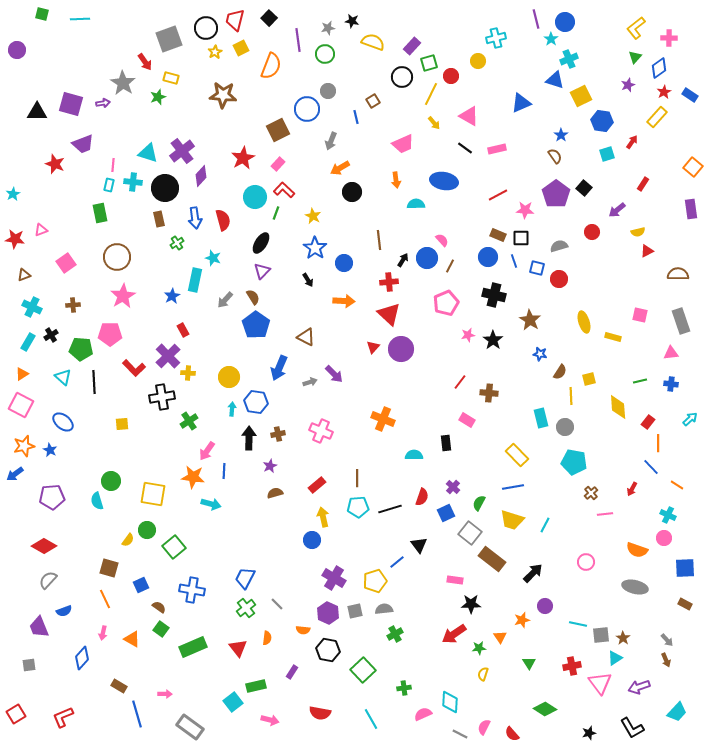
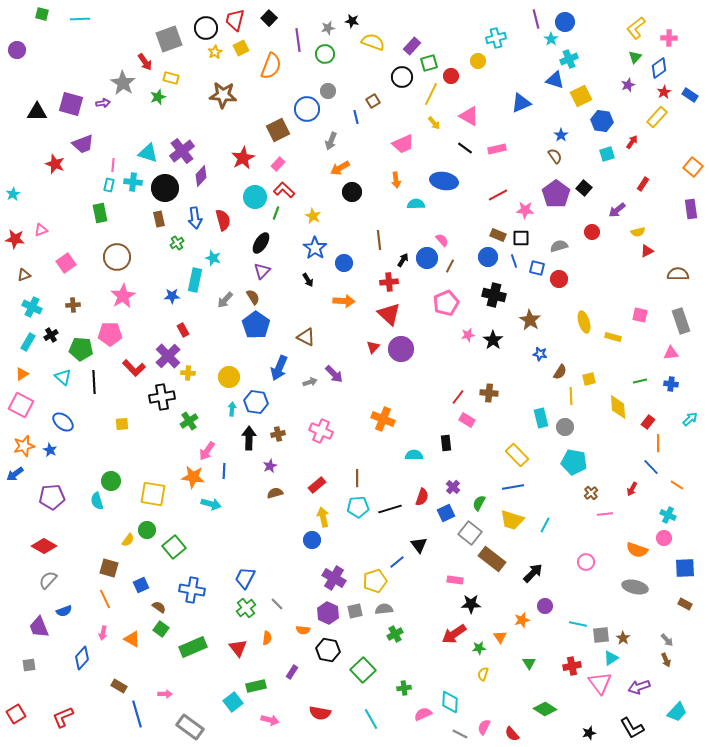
blue star at (172, 296): rotated 28 degrees clockwise
red line at (460, 382): moved 2 px left, 15 px down
cyan triangle at (615, 658): moved 4 px left
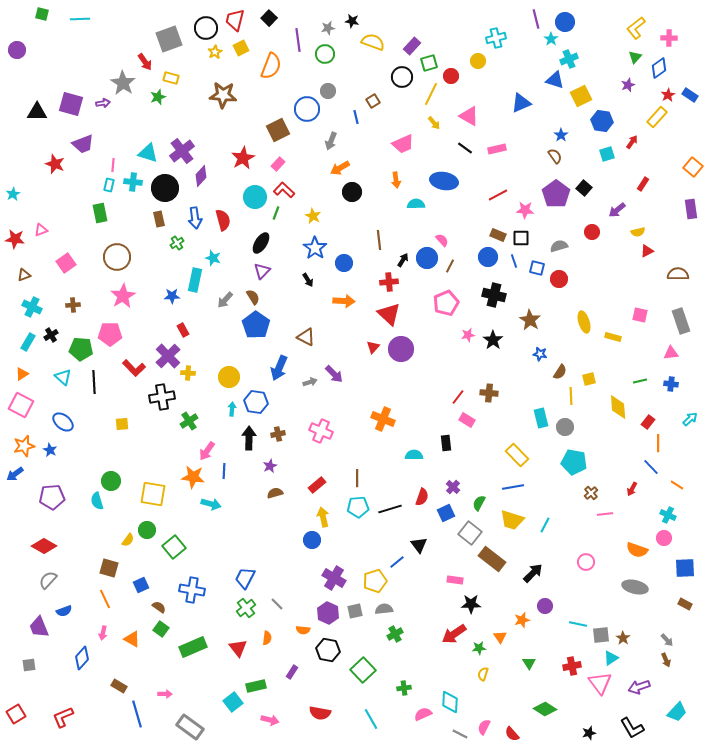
red star at (664, 92): moved 4 px right, 3 px down
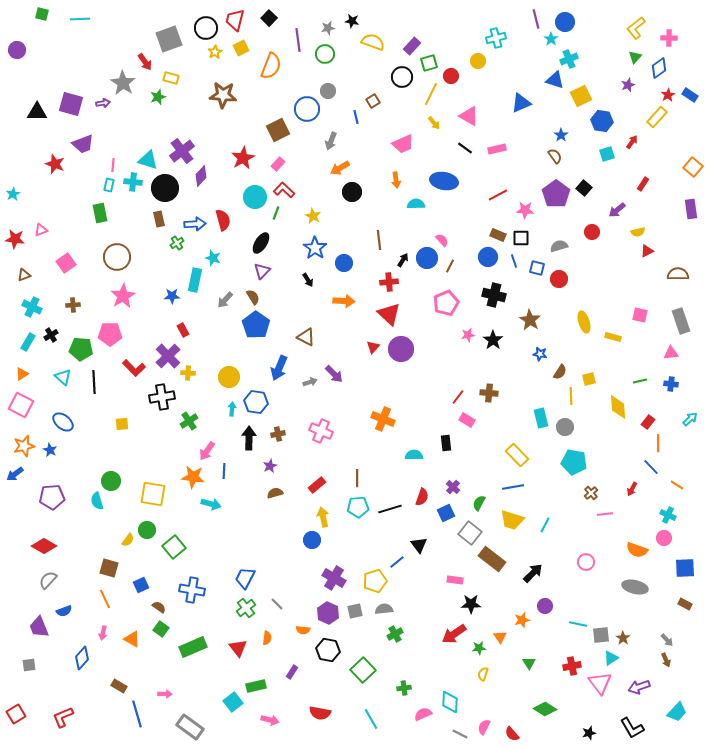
cyan triangle at (148, 153): moved 7 px down
blue arrow at (195, 218): moved 6 px down; rotated 85 degrees counterclockwise
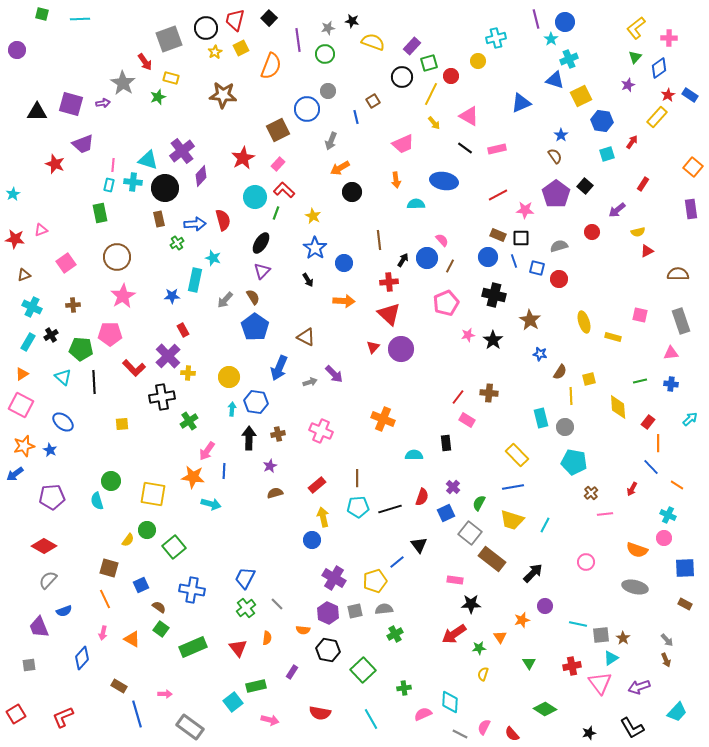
black square at (584, 188): moved 1 px right, 2 px up
blue pentagon at (256, 325): moved 1 px left, 2 px down
